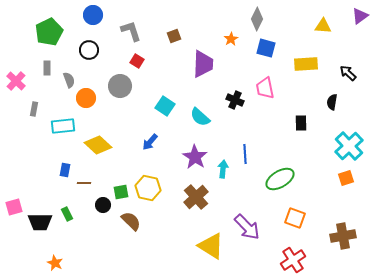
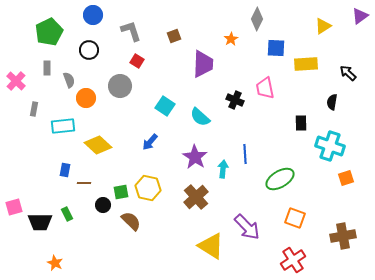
yellow triangle at (323, 26): rotated 36 degrees counterclockwise
blue square at (266, 48): moved 10 px right; rotated 12 degrees counterclockwise
cyan cross at (349, 146): moved 19 px left; rotated 28 degrees counterclockwise
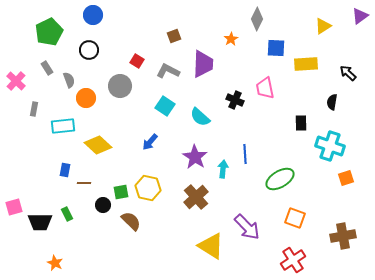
gray L-shape at (131, 31): moved 37 px right, 40 px down; rotated 45 degrees counterclockwise
gray rectangle at (47, 68): rotated 32 degrees counterclockwise
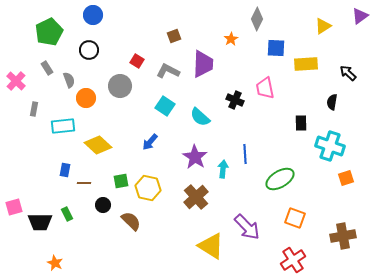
green square at (121, 192): moved 11 px up
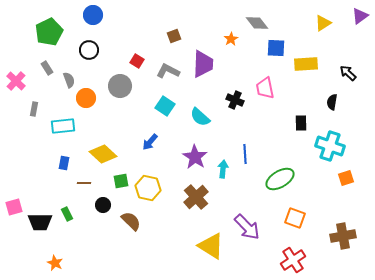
gray diamond at (257, 19): moved 4 px down; rotated 65 degrees counterclockwise
yellow triangle at (323, 26): moved 3 px up
yellow diamond at (98, 145): moved 5 px right, 9 px down
blue rectangle at (65, 170): moved 1 px left, 7 px up
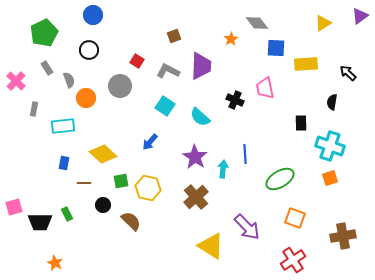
green pentagon at (49, 32): moved 5 px left, 1 px down
purple trapezoid at (203, 64): moved 2 px left, 2 px down
orange square at (346, 178): moved 16 px left
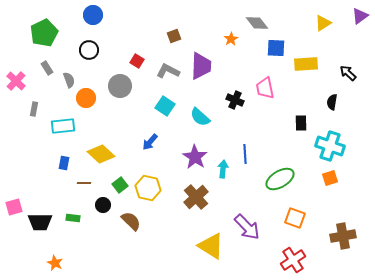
yellow diamond at (103, 154): moved 2 px left
green square at (121, 181): moved 1 px left, 4 px down; rotated 28 degrees counterclockwise
green rectangle at (67, 214): moved 6 px right, 4 px down; rotated 56 degrees counterclockwise
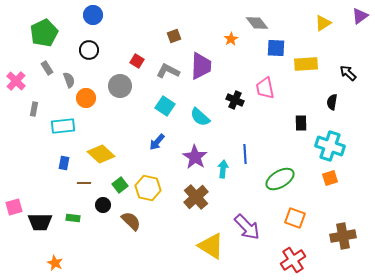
blue arrow at (150, 142): moved 7 px right
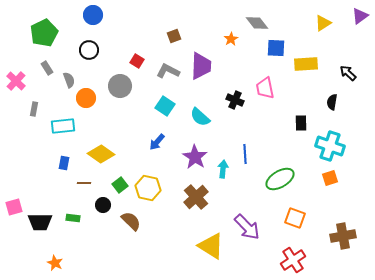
yellow diamond at (101, 154): rotated 8 degrees counterclockwise
